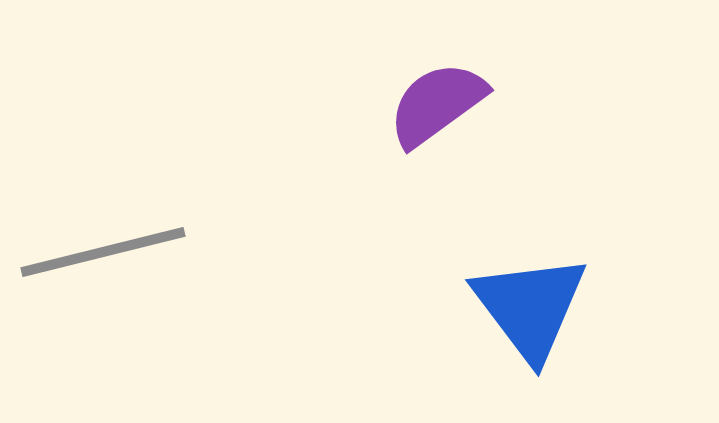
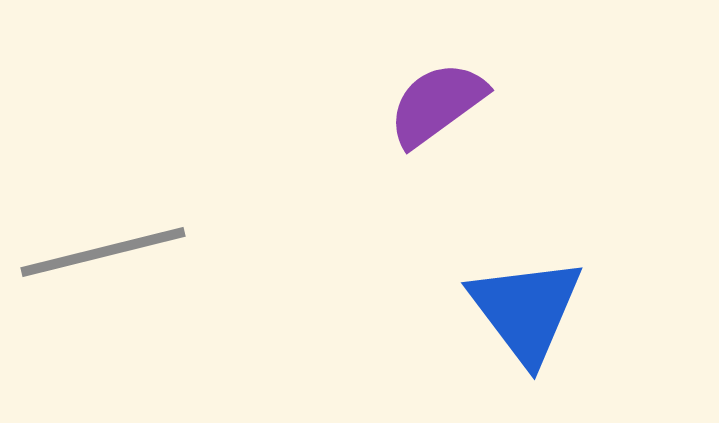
blue triangle: moved 4 px left, 3 px down
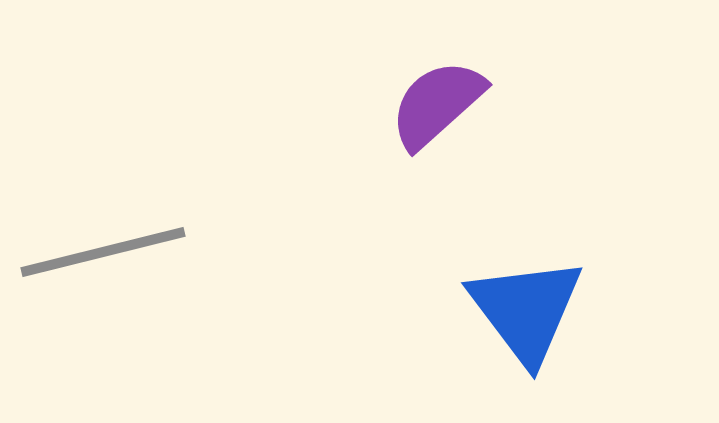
purple semicircle: rotated 6 degrees counterclockwise
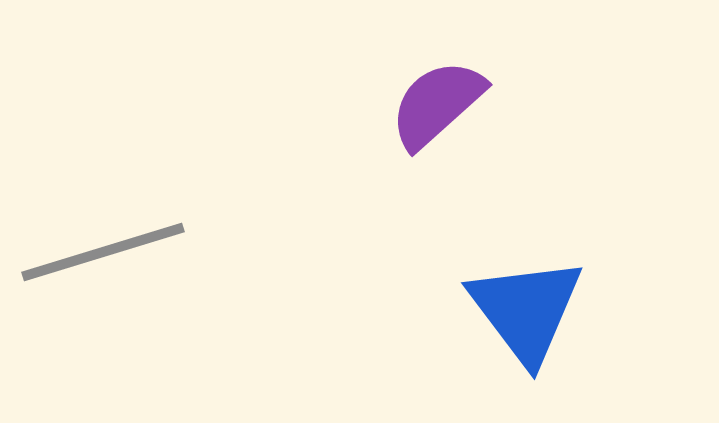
gray line: rotated 3 degrees counterclockwise
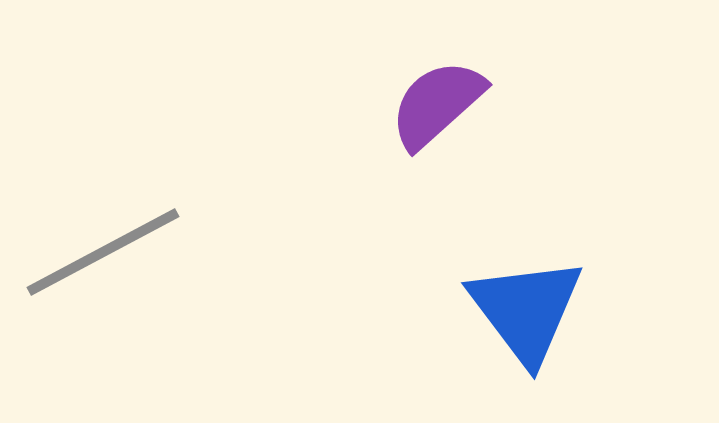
gray line: rotated 11 degrees counterclockwise
